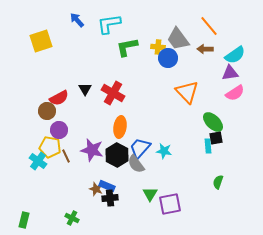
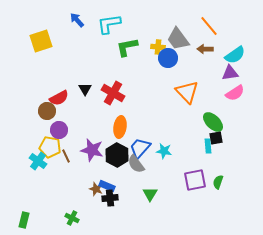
purple square: moved 25 px right, 24 px up
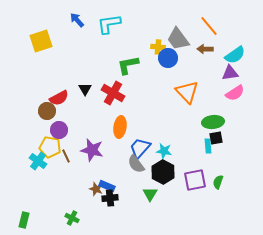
green L-shape: moved 1 px right, 18 px down
green ellipse: rotated 50 degrees counterclockwise
black hexagon: moved 46 px right, 17 px down
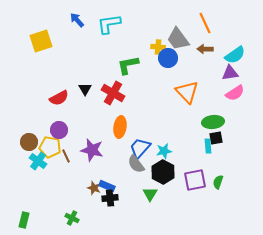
orange line: moved 4 px left, 3 px up; rotated 15 degrees clockwise
brown circle: moved 18 px left, 31 px down
cyan star: rotated 21 degrees counterclockwise
brown star: moved 2 px left, 1 px up
